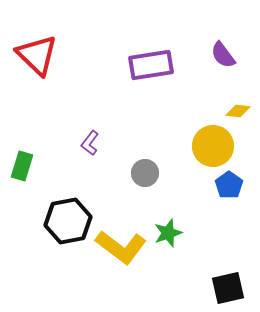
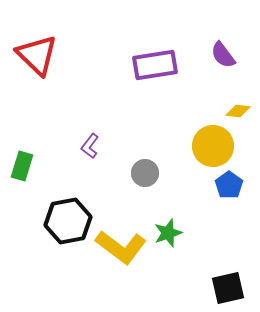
purple rectangle: moved 4 px right
purple L-shape: moved 3 px down
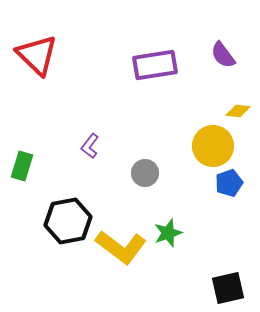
blue pentagon: moved 2 px up; rotated 16 degrees clockwise
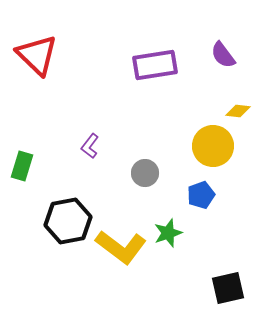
blue pentagon: moved 28 px left, 12 px down
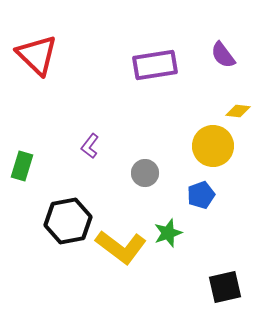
black square: moved 3 px left, 1 px up
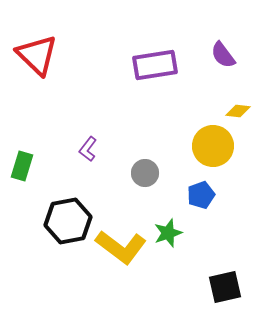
purple L-shape: moved 2 px left, 3 px down
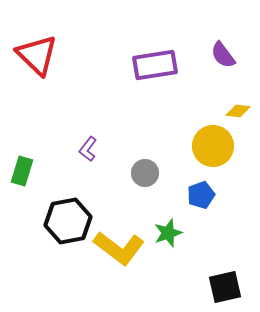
green rectangle: moved 5 px down
yellow L-shape: moved 2 px left, 1 px down
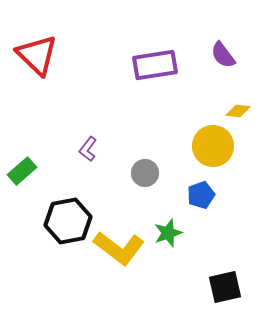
green rectangle: rotated 32 degrees clockwise
